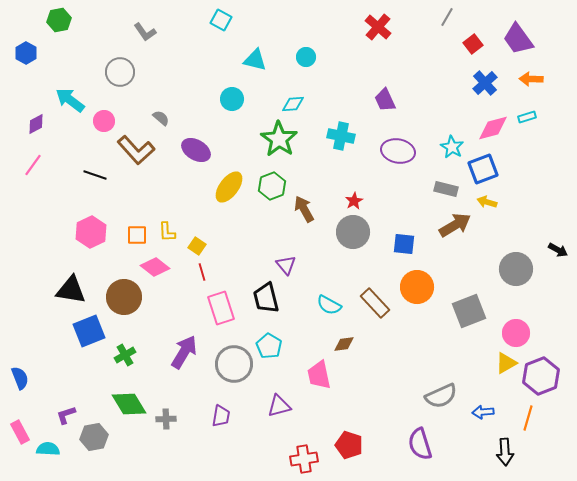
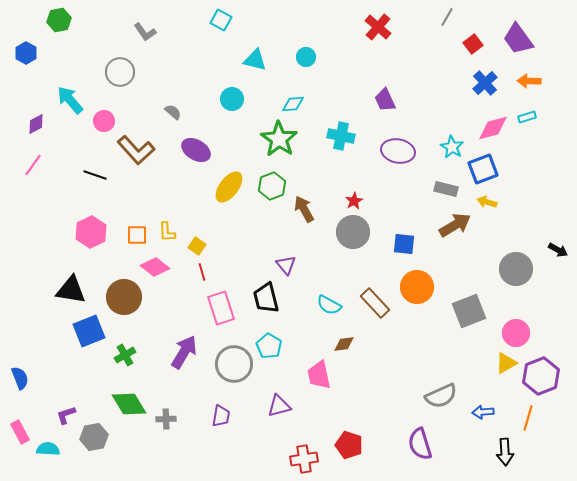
orange arrow at (531, 79): moved 2 px left, 2 px down
cyan arrow at (70, 100): rotated 12 degrees clockwise
gray semicircle at (161, 118): moved 12 px right, 6 px up
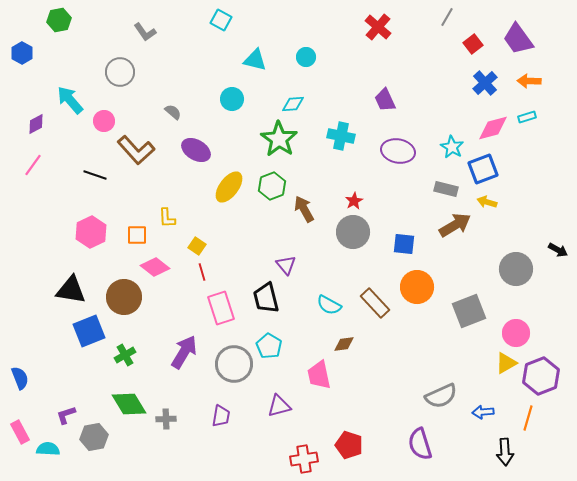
blue hexagon at (26, 53): moved 4 px left
yellow L-shape at (167, 232): moved 14 px up
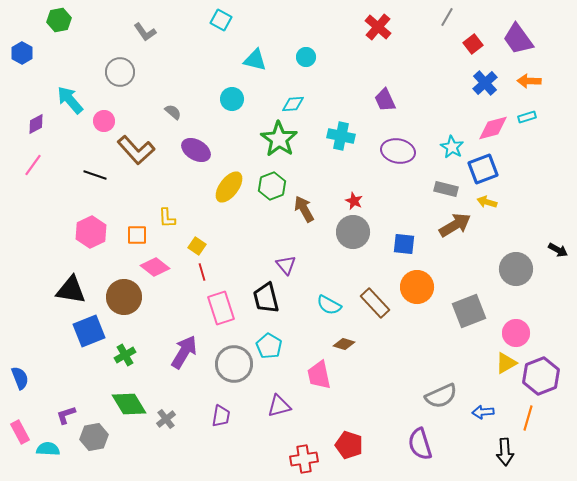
red star at (354, 201): rotated 18 degrees counterclockwise
brown diamond at (344, 344): rotated 25 degrees clockwise
gray cross at (166, 419): rotated 36 degrees counterclockwise
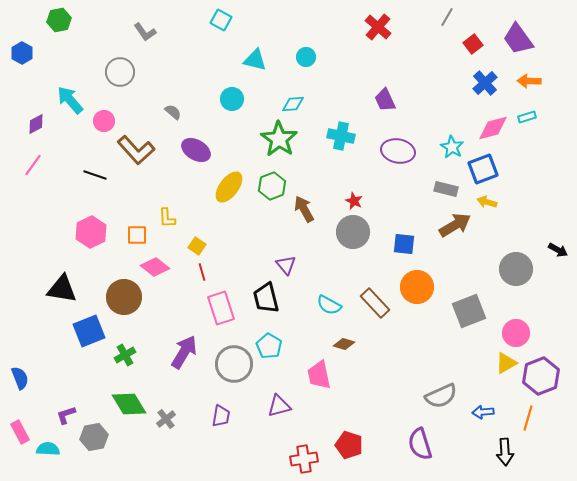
black triangle at (71, 290): moved 9 px left, 1 px up
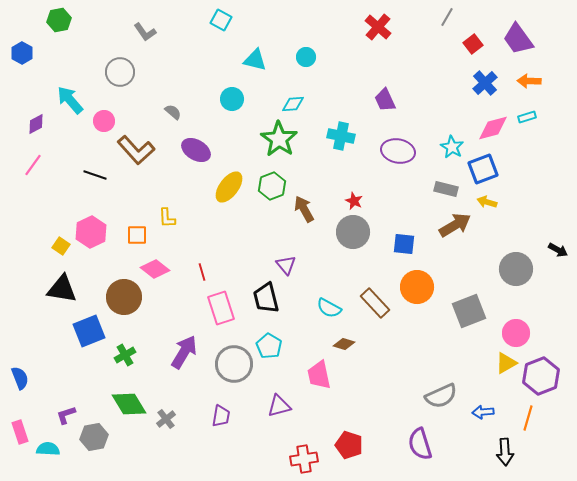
yellow square at (197, 246): moved 136 px left
pink diamond at (155, 267): moved 2 px down
cyan semicircle at (329, 305): moved 3 px down
pink rectangle at (20, 432): rotated 10 degrees clockwise
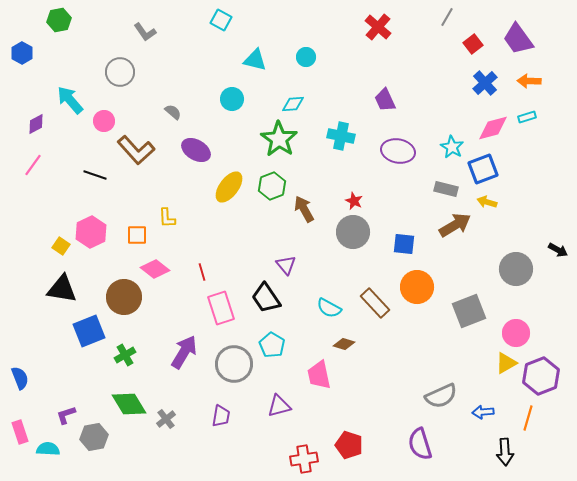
black trapezoid at (266, 298): rotated 20 degrees counterclockwise
cyan pentagon at (269, 346): moved 3 px right, 1 px up
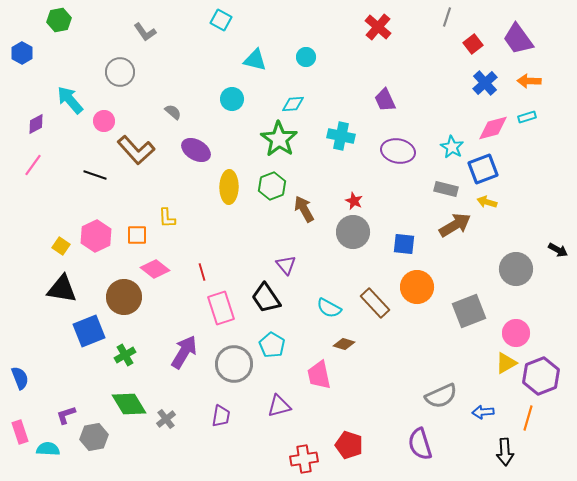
gray line at (447, 17): rotated 12 degrees counterclockwise
yellow ellipse at (229, 187): rotated 36 degrees counterclockwise
pink hexagon at (91, 232): moved 5 px right, 4 px down
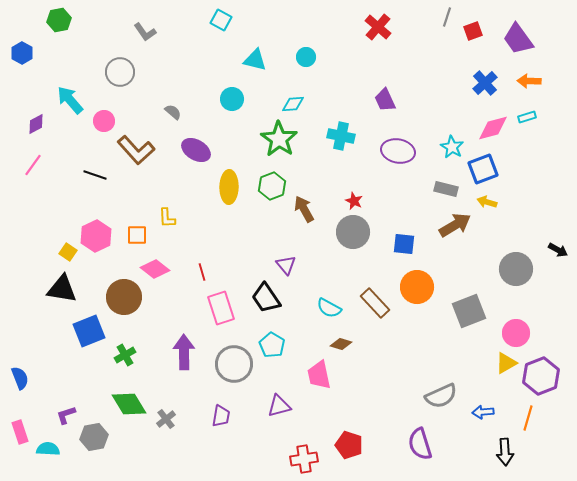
red square at (473, 44): moved 13 px up; rotated 18 degrees clockwise
yellow square at (61, 246): moved 7 px right, 6 px down
brown diamond at (344, 344): moved 3 px left
purple arrow at (184, 352): rotated 32 degrees counterclockwise
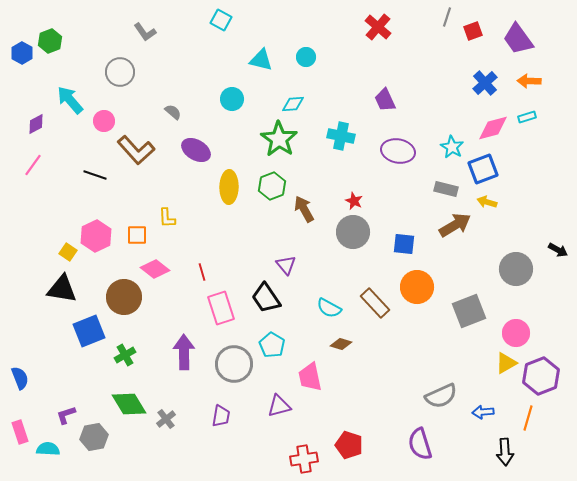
green hexagon at (59, 20): moved 9 px left, 21 px down; rotated 10 degrees counterclockwise
cyan triangle at (255, 60): moved 6 px right
pink trapezoid at (319, 375): moved 9 px left, 2 px down
